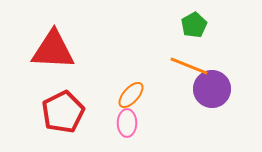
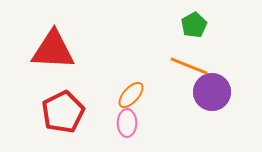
purple circle: moved 3 px down
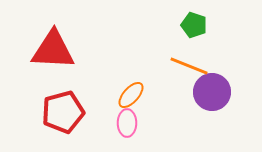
green pentagon: rotated 25 degrees counterclockwise
red pentagon: rotated 12 degrees clockwise
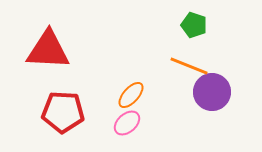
red triangle: moved 5 px left
red pentagon: rotated 18 degrees clockwise
pink ellipse: rotated 48 degrees clockwise
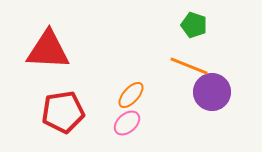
red pentagon: rotated 12 degrees counterclockwise
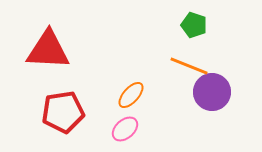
pink ellipse: moved 2 px left, 6 px down
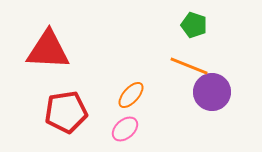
red pentagon: moved 3 px right
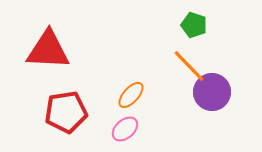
orange line: rotated 24 degrees clockwise
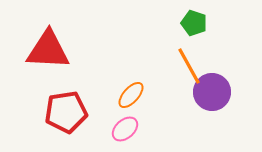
green pentagon: moved 2 px up
orange line: rotated 15 degrees clockwise
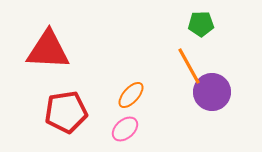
green pentagon: moved 7 px right, 1 px down; rotated 20 degrees counterclockwise
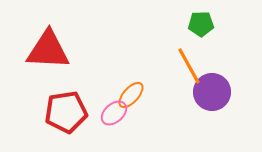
pink ellipse: moved 11 px left, 16 px up
